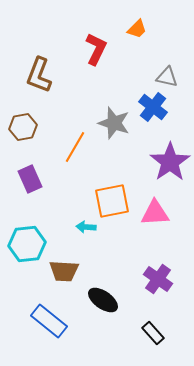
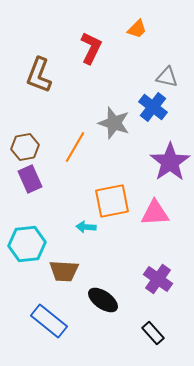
red L-shape: moved 5 px left, 1 px up
brown hexagon: moved 2 px right, 20 px down
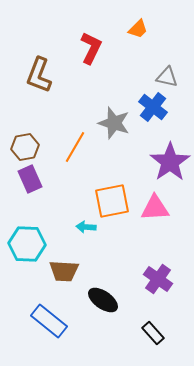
orange trapezoid: moved 1 px right
pink triangle: moved 5 px up
cyan hexagon: rotated 9 degrees clockwise
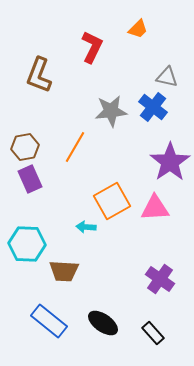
red L-shape: moved 1 px right, 1 px up
gray star: moved 3 px left, 12 px up; rotated 24 degrees counterclockwise
orange square: rotated 18 degrees counterclockwise
purple cross: moved 2 px right
black ellipse: moved 23 px down
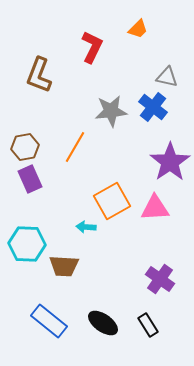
brown trapezoid: moved 5 px up
black rectangle: moved 5 px left, 8 px up; rotated 10 degrees clockwise
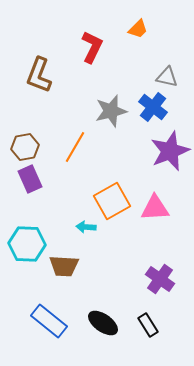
gray star: rotated 8 degrees counterclockwise
purple star: moved 11 px up; rotated 12 degrees clockwise
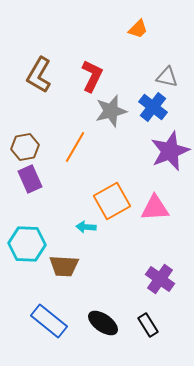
red L-shape: moved 29 px down
brown L-shape: rotated 9 degrees clockwise
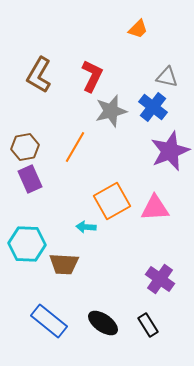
brown trapezoid: moved 2 px up
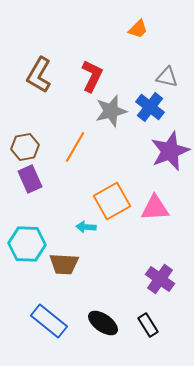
blue cross: moved 3 px left
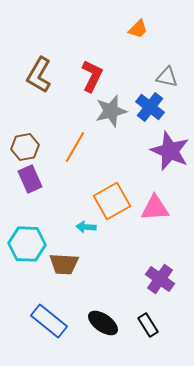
purple star: rotated 27 degrees counterclockwise
